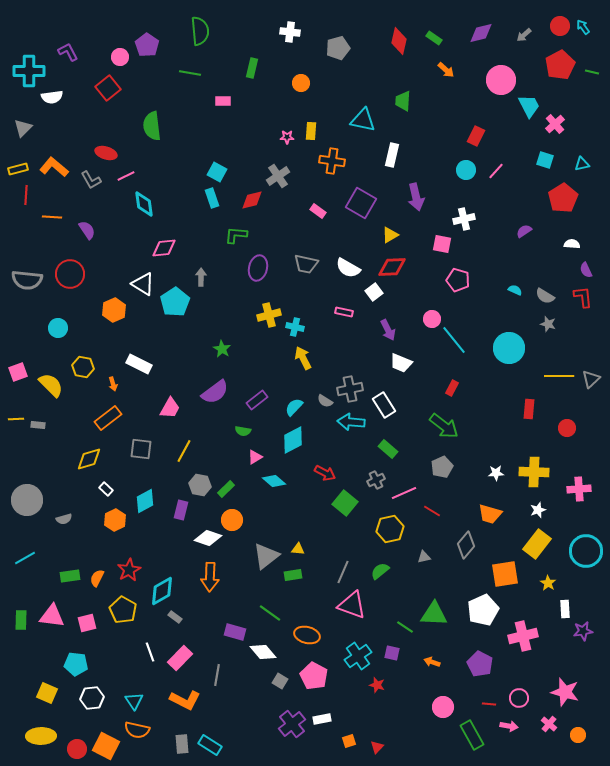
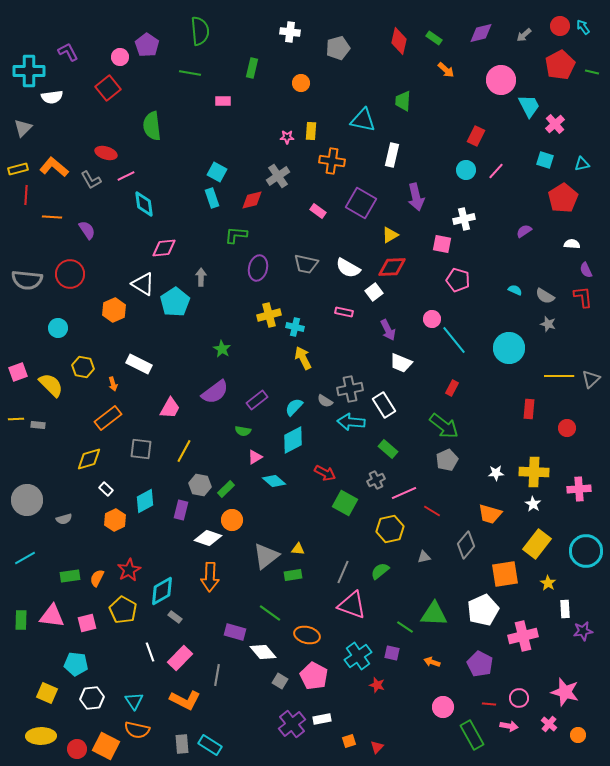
gray pentagon at (442, 467): moved 5 px right, 7 px up
green square at (345, 503): rotated 10 degrees counterclockwise
white star at (538, 510): moved 5 px left, 6 px up; rotated 21 degrees counterclockwise
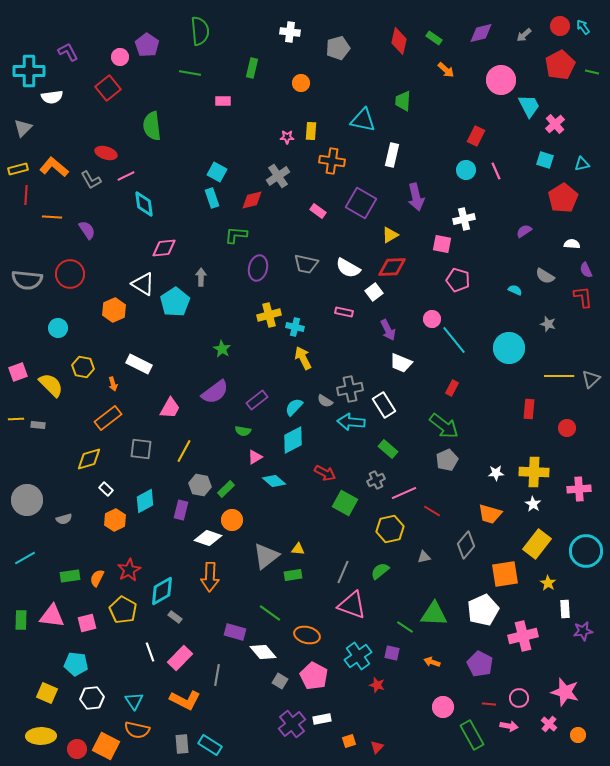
pink line at (496, 171): rotated 66 degrees counterclockwise
gray semicircle at (545, 296): moved 20 px up
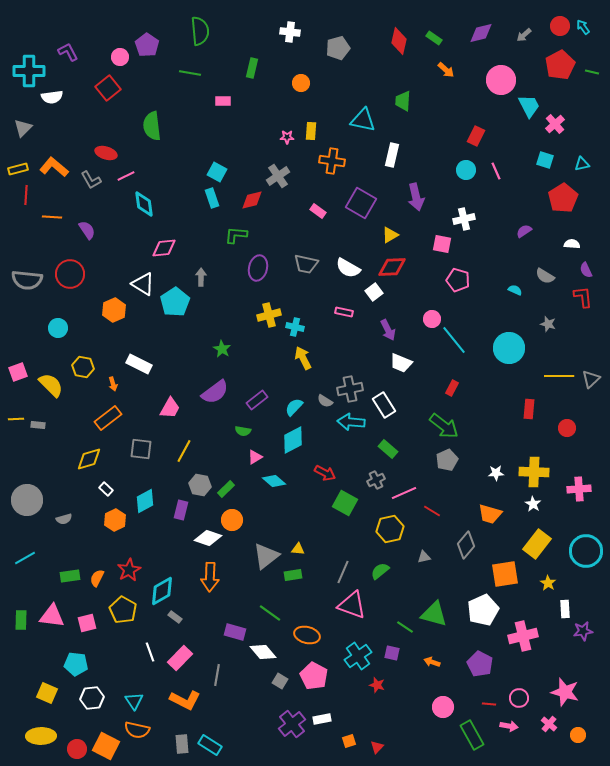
green triangle at (434, 614): rotated 12 degrees clockwise
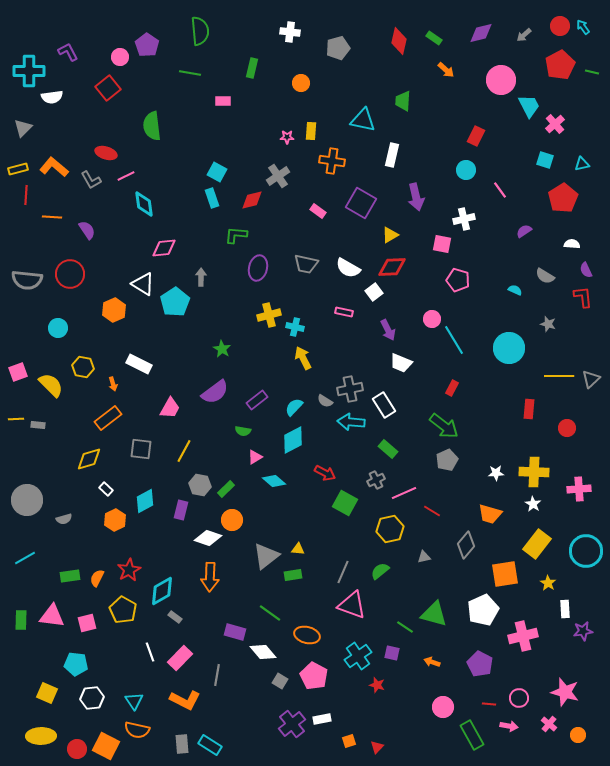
pink line at (496, 171): moved 4 px right, 19 px down; rotated 12 degrees counterclockwise
cyan line at (454, 340): rotated 8 degrees clockwise
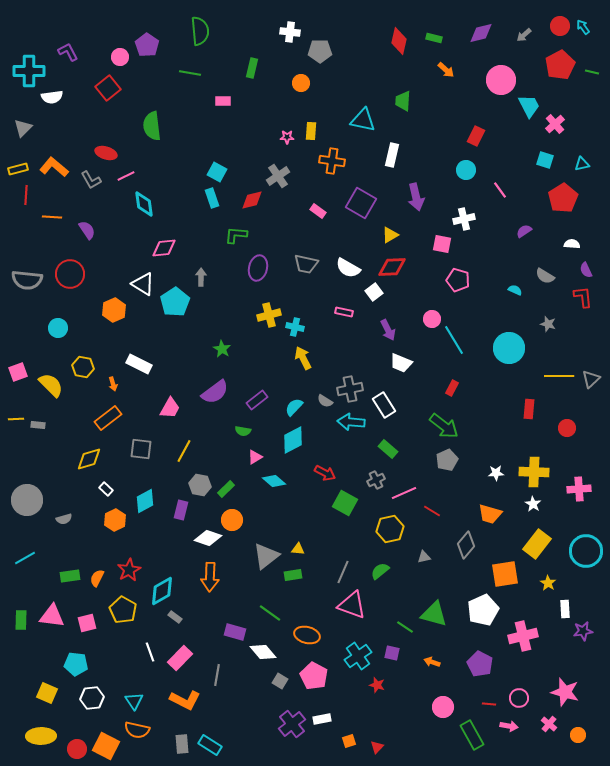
green rectangle at (434, 38): rotated 21 degrees counterclockwise
gray pentagon at (338, 48): moved 18 px left, 3 px down; rotated 15 degrees clockwise
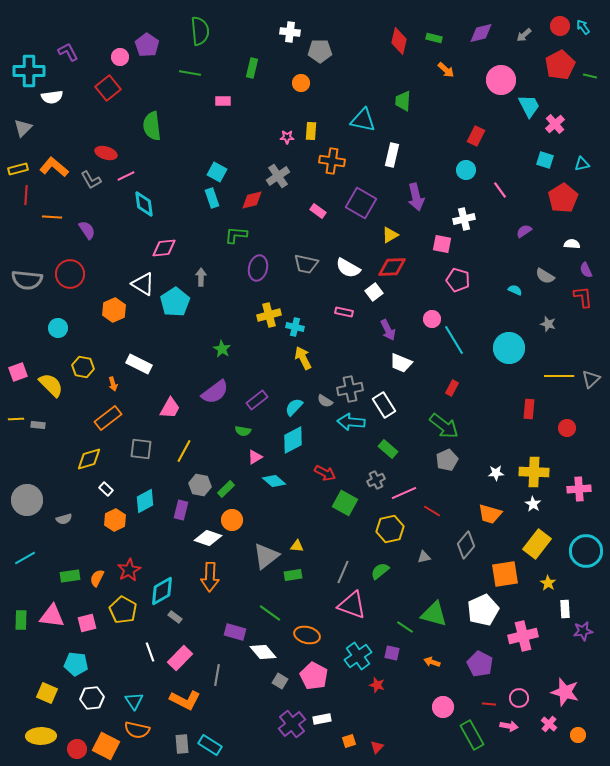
green line at (592, 72): moved 2 px left, 4 px down
yellow triangle at (298, 549): moved 1 px left, 3 px up
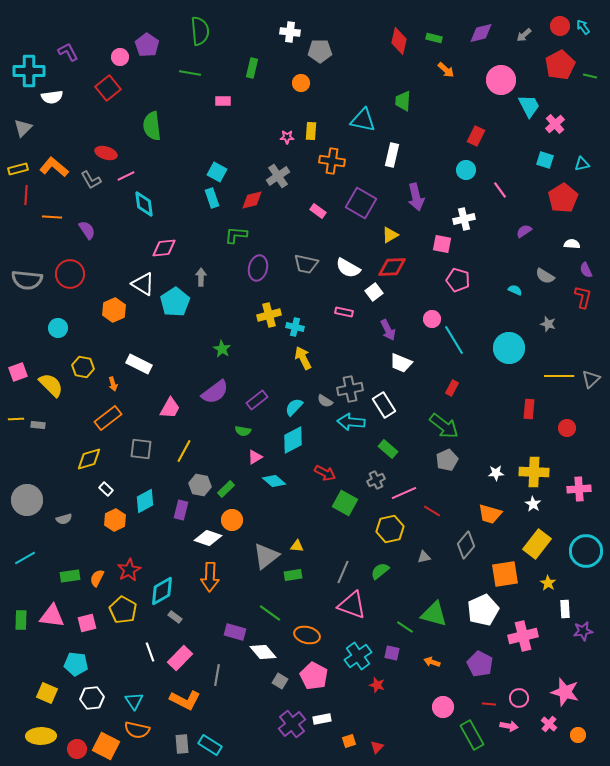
red L-shape at (583, 297): rotated 20 degrees clockwise
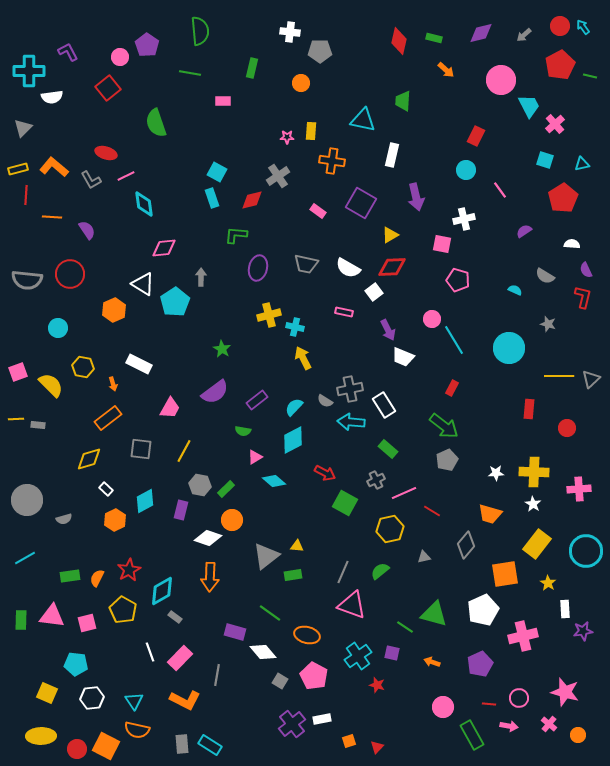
green semicircle at (152, 126): moved 4 px right, 3 px up; rotated 12 degrees counterclockwise
white trapezoid at (401, 363): moved 2 px right, 6 px up
purple pentagon at (480, 664): rotated 20 degrees clockwise
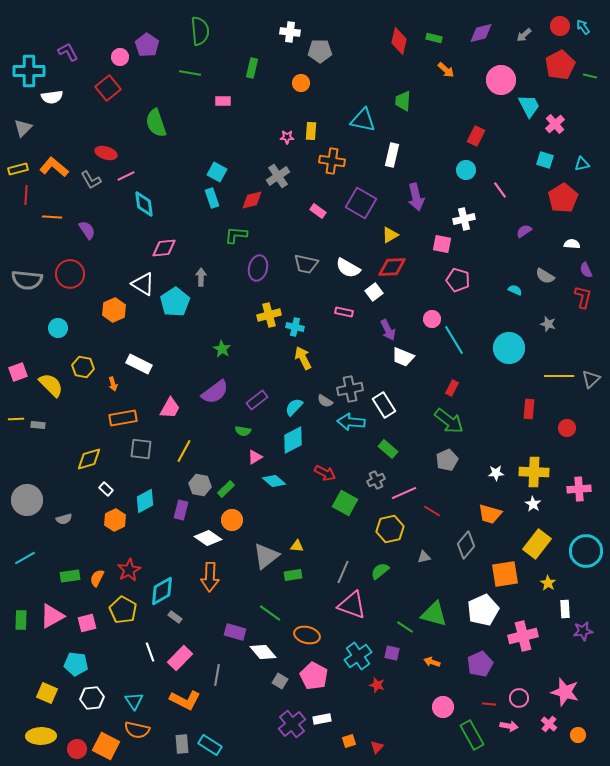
orange rectangle at (108, 418): moved 15 px right; rotated 28 degrees clockwise
green arrow at (444, 426): moved 5 px right, 5 px up
white diamond at (208, 538): rotated 16 degrees clockwise
pink triangle at (52, 616): rotated 36 degrees counterclockwise
